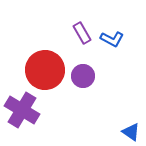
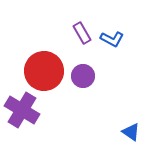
red circle: moved 1 px left, 1 px down
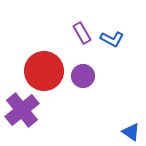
purple cross: rotated 20 degrees clockwise
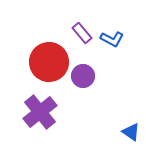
purple rectangle: rotated 10 degrees counterclockwise
red circle: moved 5 px right, 9 px up
purple cross: moved 18 px right, 2 px down
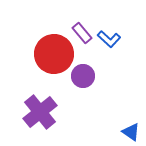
blue L-shape: moved 3 px left; rotated 15 degrees clockwise
red circle: moved 5 px right, 8 px up
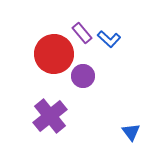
purple cross: moved 10 px right, 4 px down
blue triangle: rotated 18 degrees clockwise
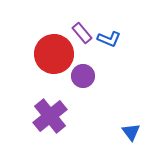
blue L-shape: rotated 20 degrees counterclockwise
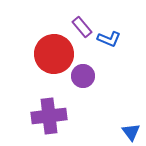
purple rectangle: moved 6 px up
purple cross: moved 1 px left; rotated 32 degrees clockwise
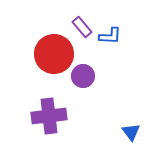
blue L-shape: moved 1 px right, 3 px up; rotated 20 degrees counterclockwise
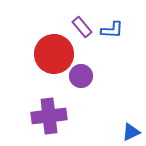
blue L-shape: moved 2 px right, 6 px up
purple circle: moved 2 px left
blue triangle: rotated 42 degrees clockwise
